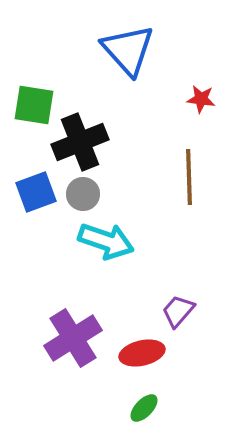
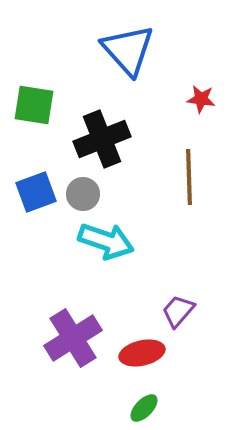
black cross: moved 22 px right, 3 px up
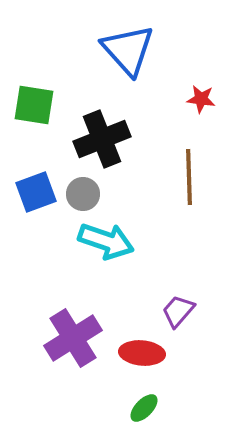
red ellipse: rotated 18 degrees clockwise
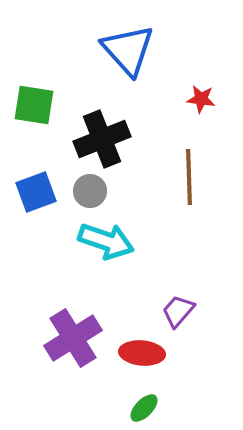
gray circle: moved 7 px right, 3 px up
